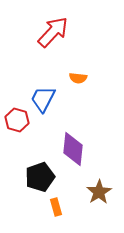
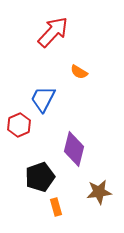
orange semicircle: moved 1 px right, 6 px up; rotated 24 degrees clockwise
red hexagon: moved 2 px right, 5 px down; rotated 20 degrees clockwise
purple diamond: moved 1 px right; rotated 8 degrees clockwise
brown star: rotated 25 degrees clockwise
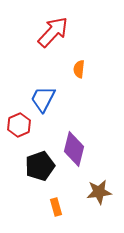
orange semicircle: moved 3 px up; rotated 66 degrees clockwise
black pentagon: moved 11 px up
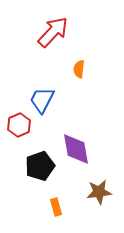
blue trapezoid: moved 1 px left, 1 px down
purple diamond: moved 2 px right; rotated 24 degrees counterclockwise
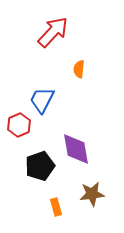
brown star: moved 7 px left, 2 px down
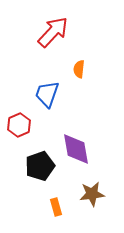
blue trapezoid: moved 5 px right, 6 px up; rotated 8 degrees counterclockwise
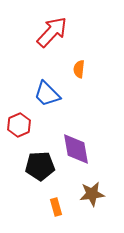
red arrow: moved 1 px left
blue trapezoid: rotated 64 degrees counterclockwise
black pentagon: rotated 16 degrees clockwise
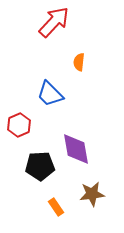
red arrow: moved 2 px right, 10 px up
orange semicircle: moved 7 px up
blue trapezoid: moved 3 px right
orange rectangle: rotated 18 degrees counterclockwise
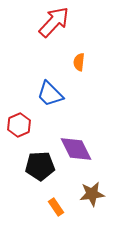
purple diamond: rotated 16 degrees counterclockwise
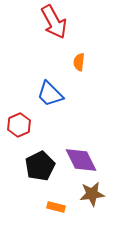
red arrow: rotated 108 degrees clockwise
purple diamond: moved 5 px right, 11 px down
black pentagon: rotated 24 degrees counterclockwise
orange rectangle: rotated 42 degrees counterclockwise
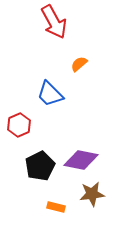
orange semicircle: moved 2 px down; rotated 42 degrees clockwise
purple diamond: rotated 52 degrees counterclockwise
